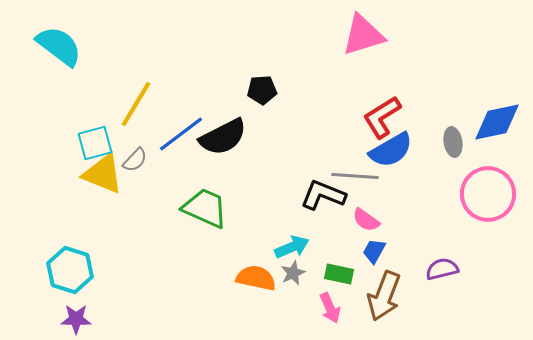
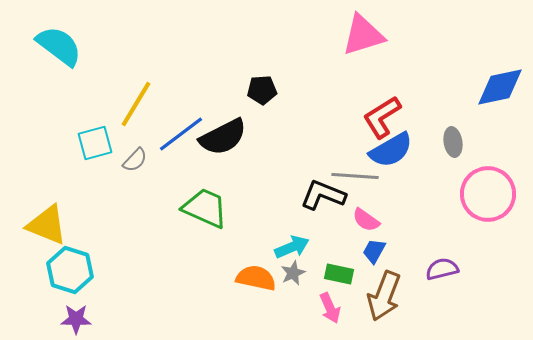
blue diamond: moved 3 px right, 35 px up
yellow triangle: moved 56 px left, 51 px down
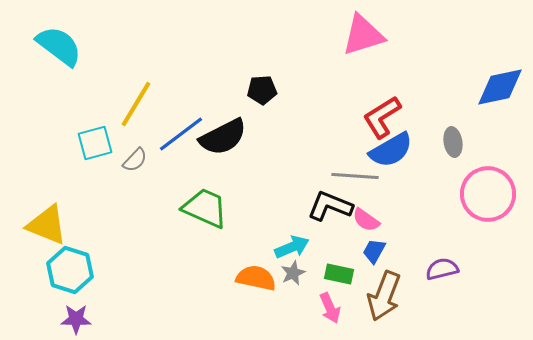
black L-shape: moved 7 px right, 11 px down
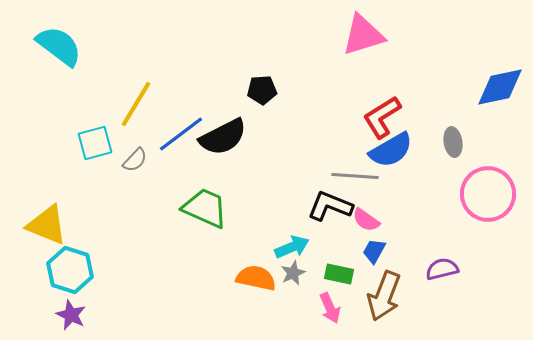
purple star: moved 5 px left, 4 px up; rotated 24 degrees clockwise
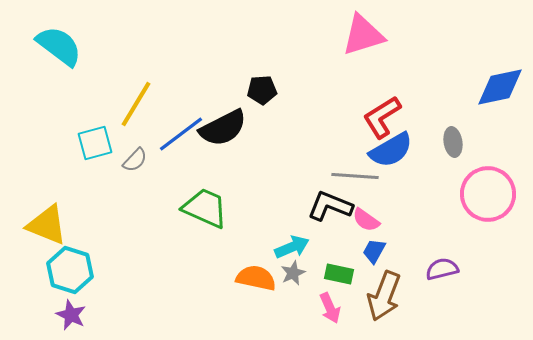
black semicircle: moved 9 px up
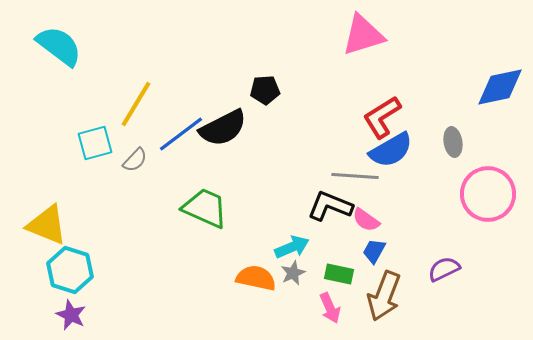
black pentagon: moved 3 px right
purple semicircle: moved 2 px right; rotated 12 degrees counterclockwise
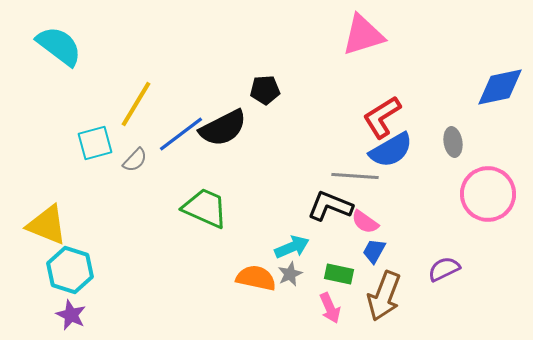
pink semicircle: moved 1 px left, 2 px down
gray star: moved 3 px left, 1 px down
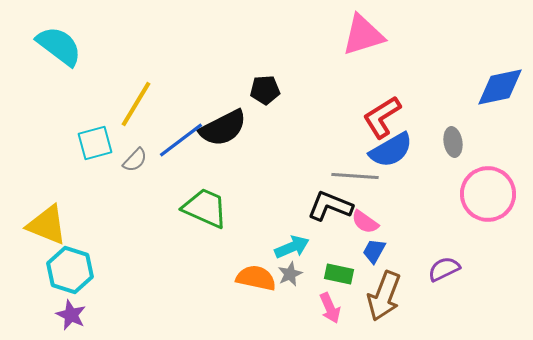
blue line: moved 6 px down
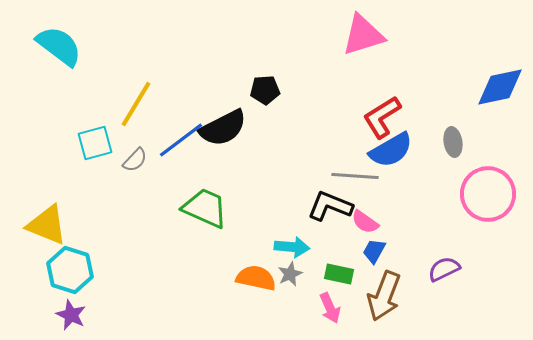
cyan arrow: rotated 28 degrees clockwise
